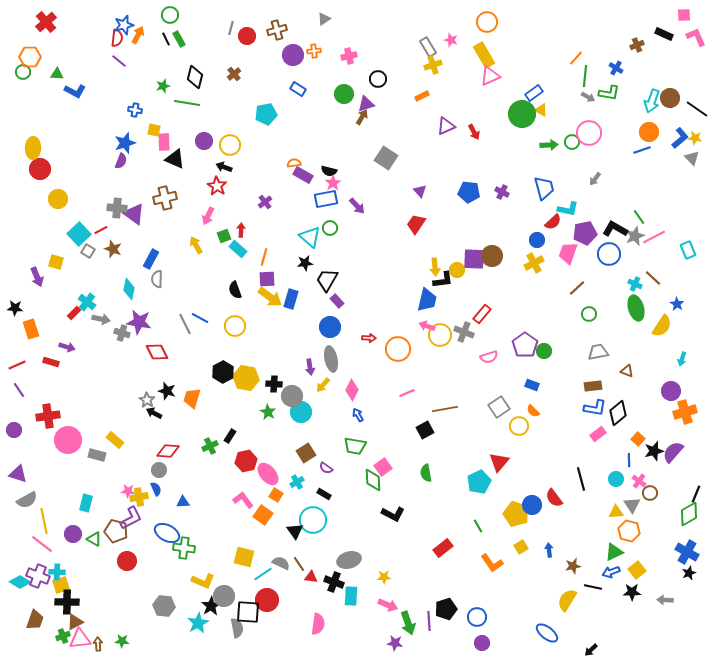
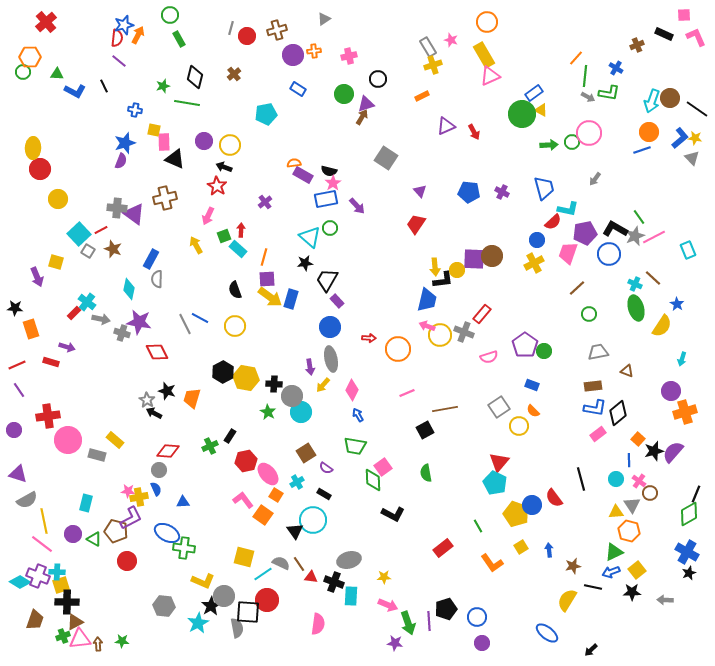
black line at (166, 39): moved 62 px left, 47 px down
cyan pentagon at (479, 482): moved 16 px right, 1 px down; rotated 20 degrees counterclockwise
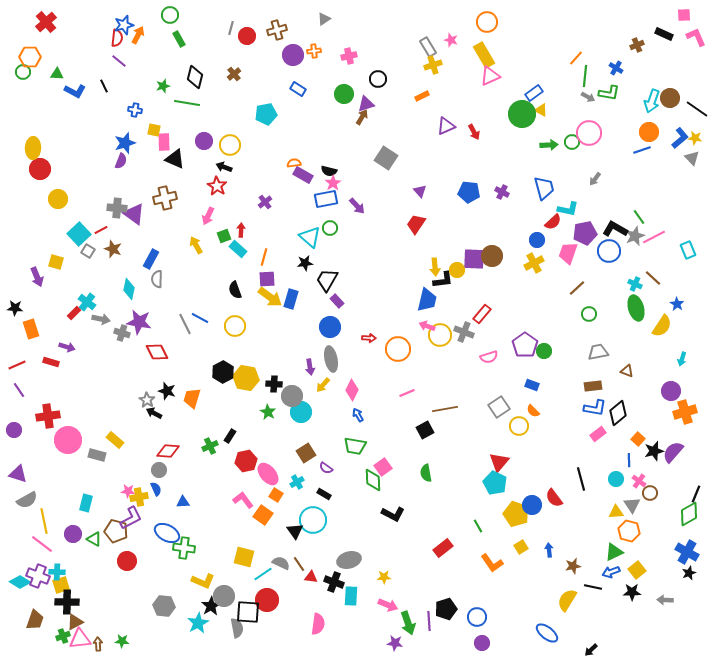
blue circle at (609, 254): moved 3 px up
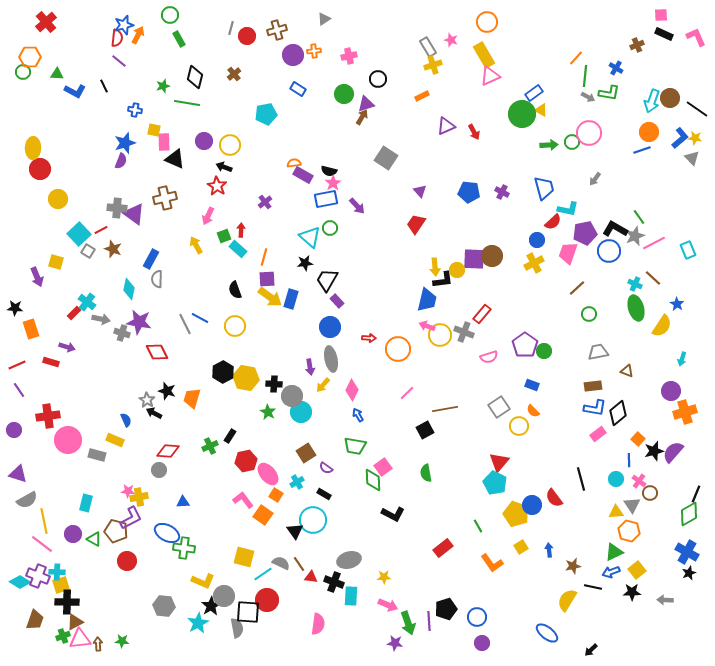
pink square at (684, 15): moved 23 px left
pink line at (654, 237): moved 6 px down
pink line at (407, 393): rotated 21 degrees counterclockwise
yellow rectangle at (115, 440): rotated 18 degrees counterclockwise
blue semicircle at (156, 489): moved 30 px left, 69 px up
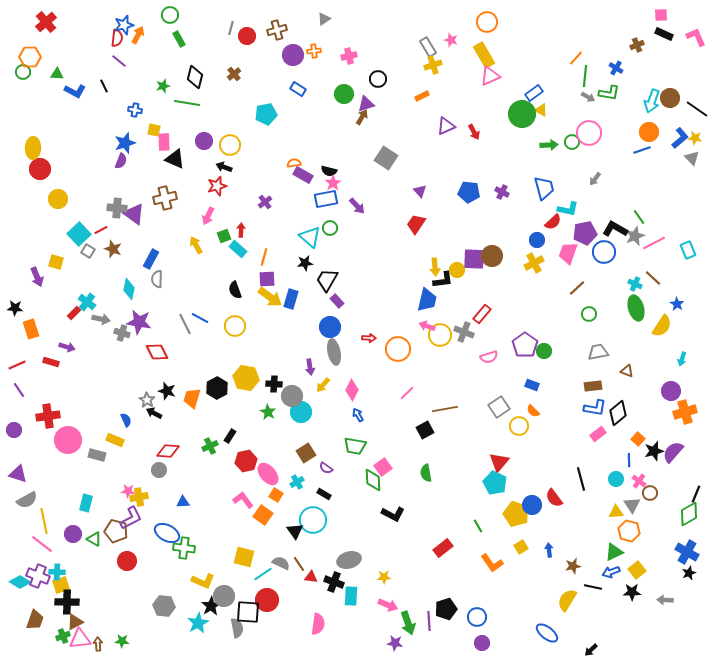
red star at (217, 186): rotated 24 degrees clockwise
blue circle at (609, 251): moved 5 px left, 1 px down
gray ellipse at (331, 359): moved 3 px right, 7 px up
black hexagon at (223, 372): moved 6 px left, 16 px down
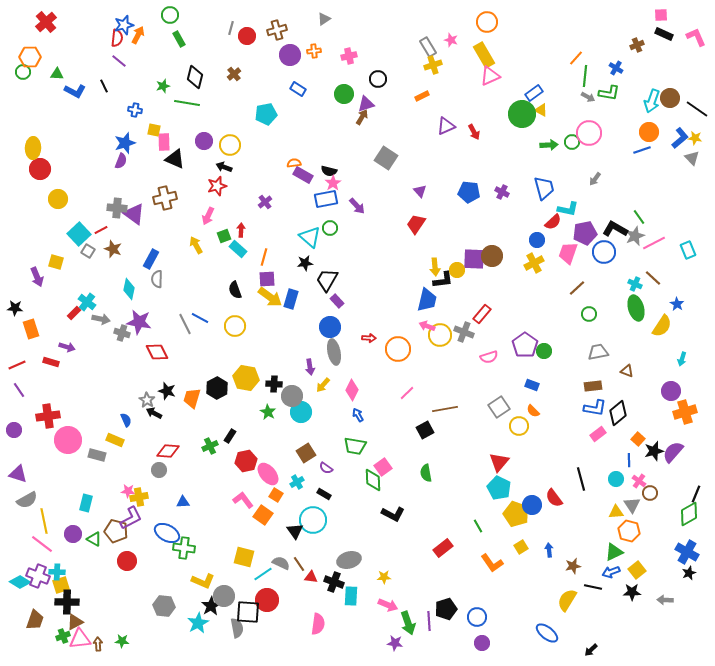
purple circle at (293, 55): moved 3 px left
cyan pentagon at (495, 483): moved 4 px right, 5 px down
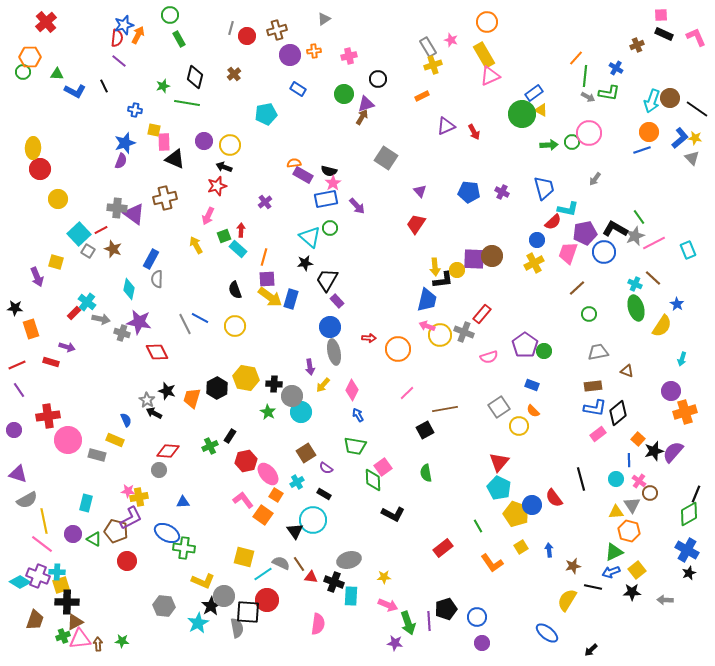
blue cross at (687, 552): moved 2 px up
